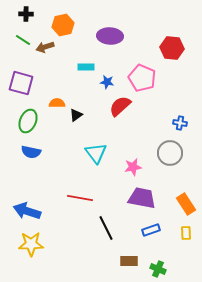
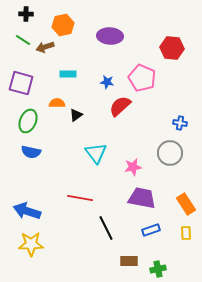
cyan rectangle: moved 18 px left, 7 px down
green cross: rotated 35 degrees counterclockwise
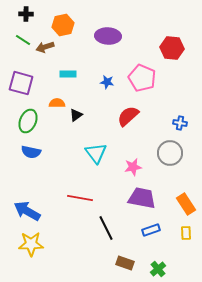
purple ellipse: moved 2 px left
red semicircle: moved 8 px right, 10 px down
blue arrow: rotated 12 degrees clockwise
brown rectangle: moved 4 px left, 2 px down; rotated 18 degrees clockwise
green cross: rotated 28 degrees counterclockwise
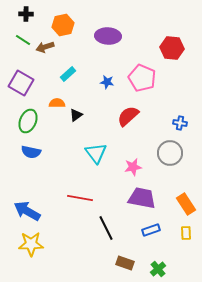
cyan rectangle: rotated 42 degrees counterclockwise
purple square: rotated 15 degrees clockwise
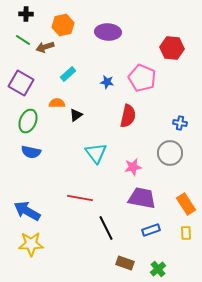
purple ellipse: moved 4 px up
red semicircle: rotated 145 degrees clockwise
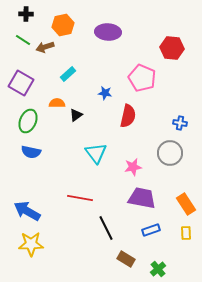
blue star: moved 2 px left, 11 px down
brown rectangle: moved 1 px right, 4 px up; rotated 12 degrees clockwise
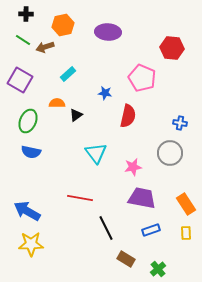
purple square: moved 1 px left, 3 px up
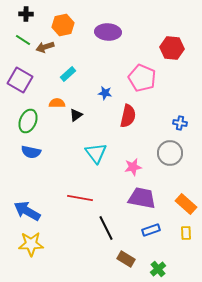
orange rectangle: rotated 15 degrees counterclockwise
